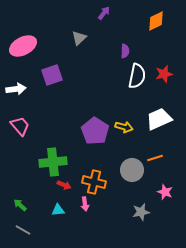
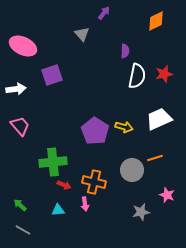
gray triangle: moved 3 px right, 4 px up; rotated 28 degrees counterclockwise
pink ellipse: rotated 52 degrees clockwise
pink star: moved 2 px right, 3 px down
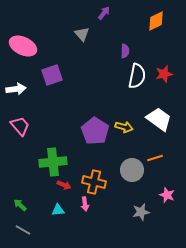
white trapezoid: rotated 60 degrees clockwise
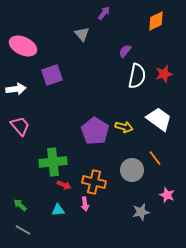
purple semicircle: rotated 144 degrees counterclockwise
orange line: rotated 70 degrees clockwise
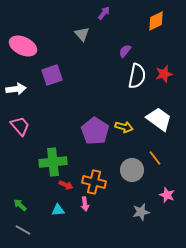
red arrow: moved 2 px right
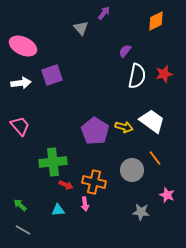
gray triangle: moved 1 px left, 6 px up
white arrow: moved 5 px right, 6 px up
white trapezoid: moved 7 px left, 2 px down
gray star: rotated 18 degrees clockwise
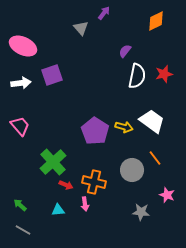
green cross: rotated 36 degrees counterclockwise
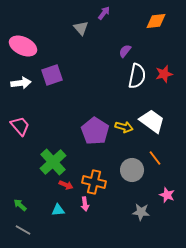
orange diamond: rotated 20 degrees clockwise
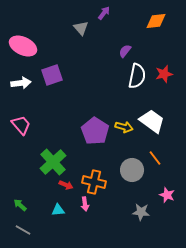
pink trapezoid: moved 1 px right, 1 px up
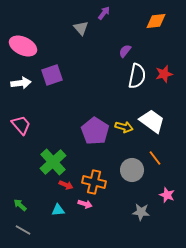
pink arrow: rotated 64 degrees counterclockwise
